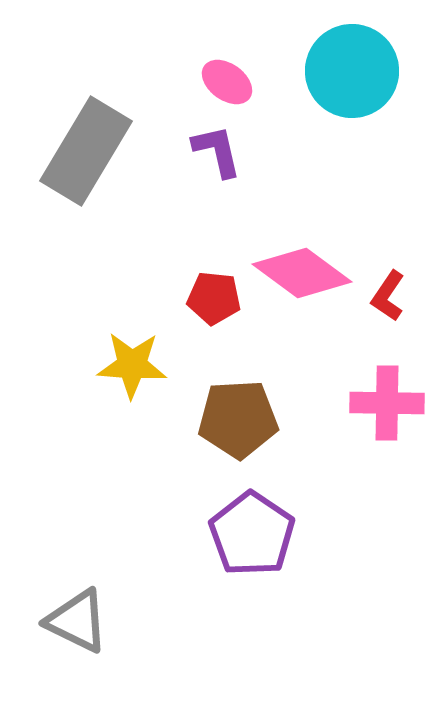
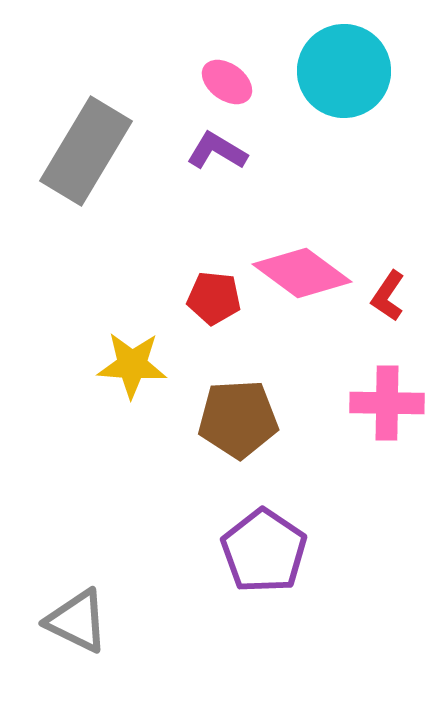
cyan circle: moved 8 px left
purple L-shape: rotated 46 degrees counterclockwise
purple pentagon: moved 12 px right, 17 px down
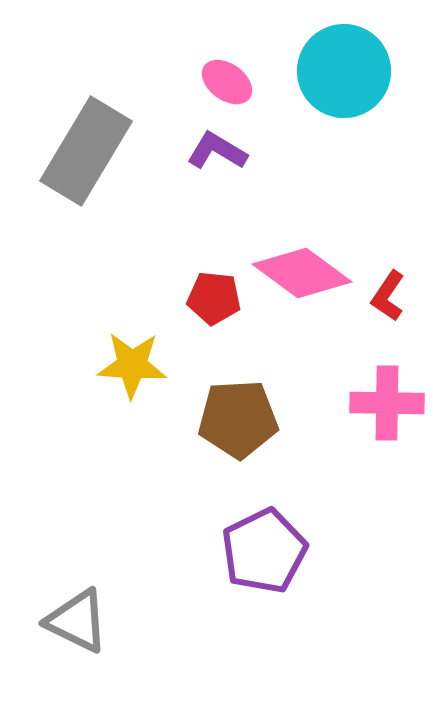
purple pentagon: rotated 12 degrees clockwise
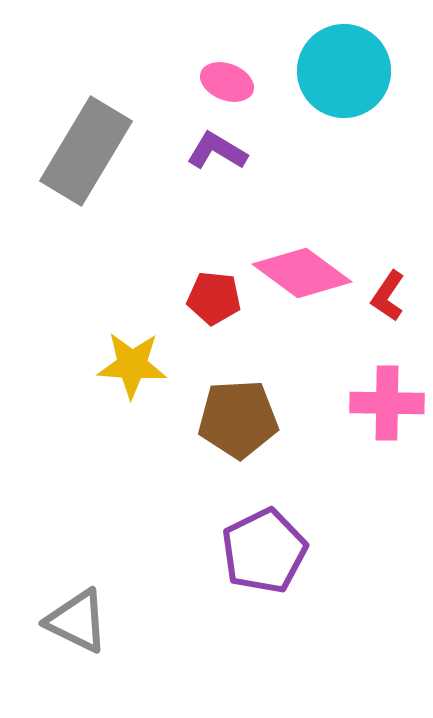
pink ellipse: rotated 15 degrees counterclockwise
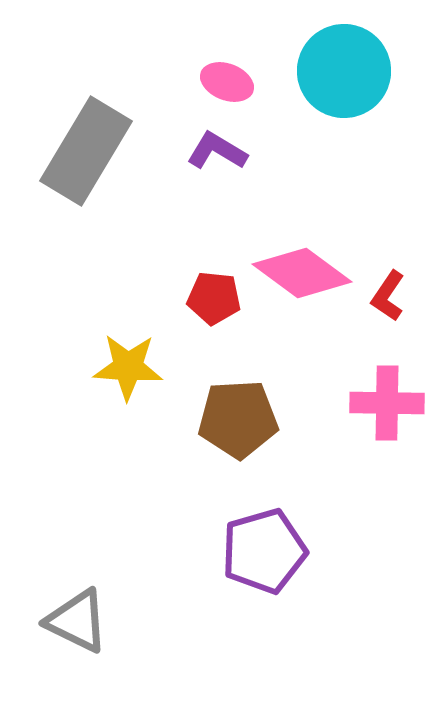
yellow star: moved 4 px left, 2 px down
purple pentagon: rotated 10 degrees clockwise
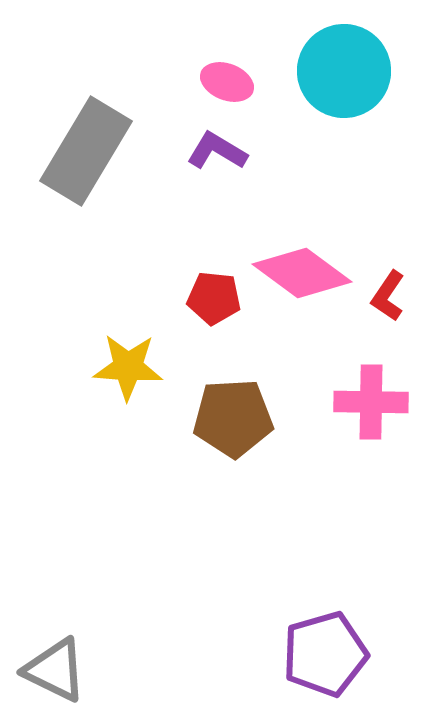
pink cross: moved 16 px left, 1 px up
brown pentagon: moved 5 px left, 1 px up
purple pentagon: moved 61 px right, 103 px down
gray triangle: moved 22 px left, 49 px down
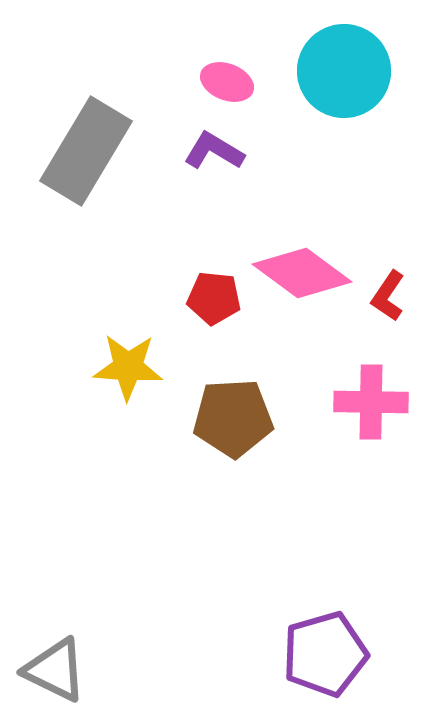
purple L-shape: moved 3 px left
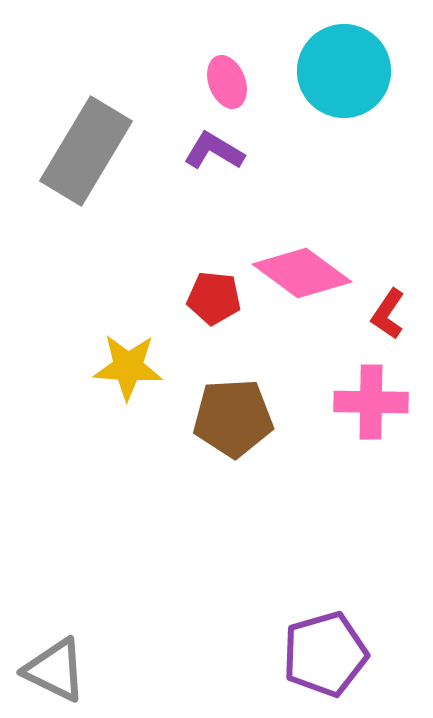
pink ellipse: rotated 48 degrees clockwise
red L-shape: moved 18 px down
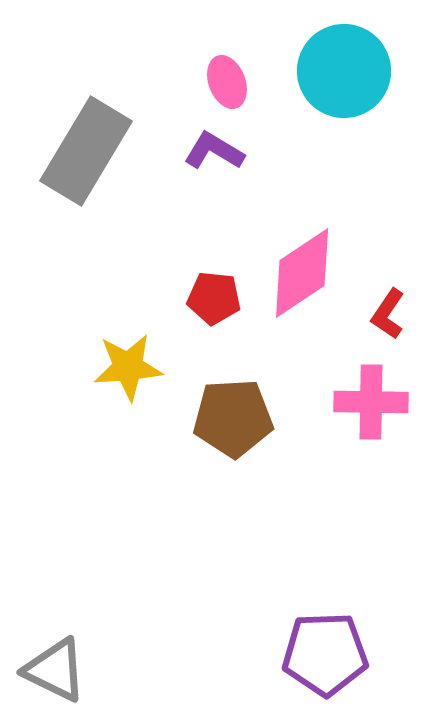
pink diamond: rotated 70 degrees counterclockwise
yellow star: rotated 8 degrees counterclockwise
purple pentagon: rotated 14 degrees clockwise
